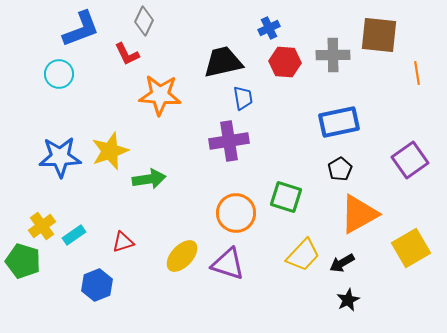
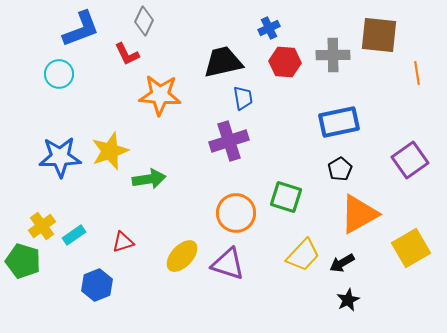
purple cross: rotated 9 degrees counterclockwise
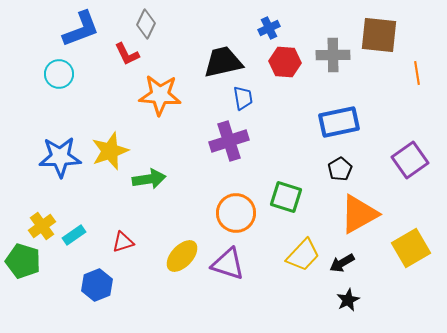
gray diamond: moved 2 px right, 3 px down
